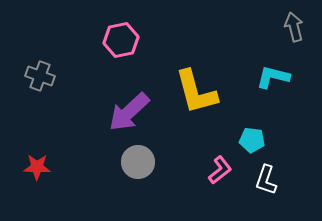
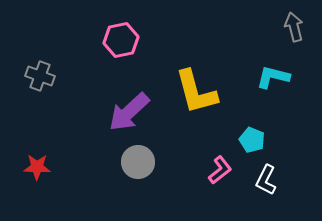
cyan pentagon: rotated 15 degrees clockwise
white L-shape: rotated 8 degrees clockwise
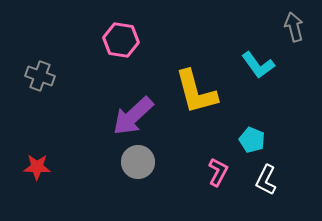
pink hexagon: rotated 20 degrees clockwise
cyan L-shape: moved 15 px left, 12 px up; rotated 140 degrees counterclockwise
purple arrow: moved 4 px right, 4 px down
pink L-shape: moved 2 px left, 2 px down; rotated 24 degrees counterclockwise
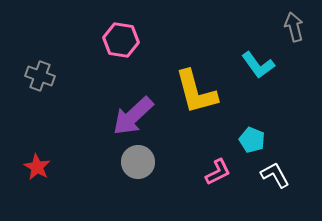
red star: rotated 28 degrees clockwise
pink L-shape: rotated 36 degrees clockwise
white L-shape: moved 9 px right, 5 px up; rotated 124 degrees clockwise
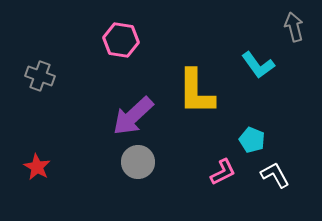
yellow L-shape: rotated 15 degrees clockwise
pink L-shape: moved 5 px right
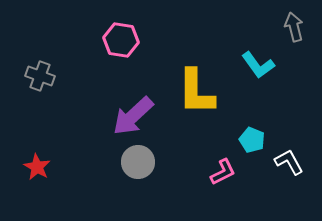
white L-shape: moved 14 px right, 13 px up
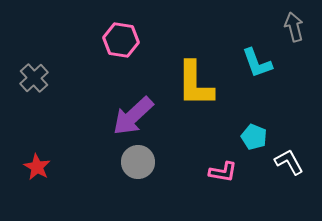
cyan L-shape: moved 1 px left, 2 px up; rotated 16 degrees clockwise
gray cross: moved 6 px left, 2 px down; rotated 28 degrees clockwise
yellow L-shape: moved 1 px left, 8 px up
cyan pentagon: moved 2 px right, 3 px up
pink L-shape: rotated 36 degrees clockwise
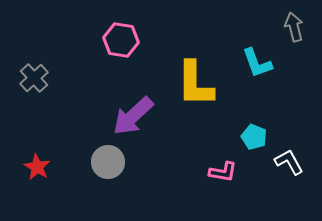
gray circle: moved 30 px left
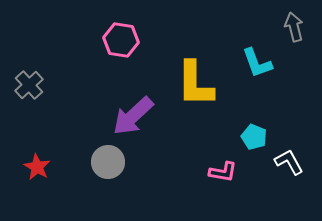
gray cross: moved 5 px left, 7 px down
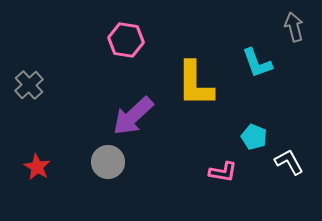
pink hexagon: moved 5 px right
